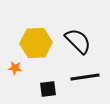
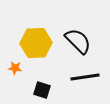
black square: moved 6 px left, 1 px down; rotated 24 degrees clockwise
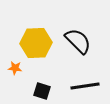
black line: moved 9 px down
black square: moved 1 px down
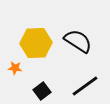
black semicircle: rotated 12 degrees counterclockwise
black line: rotated 28 degrees counterclockwise
black square: rotated 36 degrees clockwise
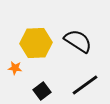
black line: moved 1 px up
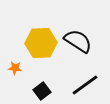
yellow hexagon: moved 5 px right
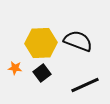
black semicircle: rotated 12 degrees counterclockwise
black line: rotated 12 degrees clockwise
black square: moved 18 px up
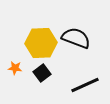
black semicircle: moved 2 px left, 3 px up
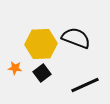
yellow hexagon: moved 1 px down
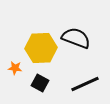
yellow hexagon: moved 4 px down
black square: moved 2 px left, 10 px down; rotated 24 degrees counterclockwise
black line: moved 1 px up
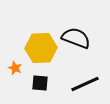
orange star: rotated 16 degrees clockwise
black square: rotated 24 degrees counterclockwise
